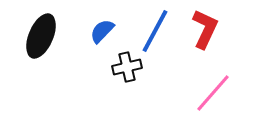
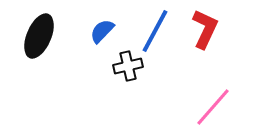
black ellipse: moved 2 px left
black cross: moved 1 px right, 1 px up
pink line: moved 14 px down
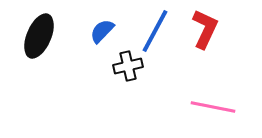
pink line: rotated 60 degrees clockwise
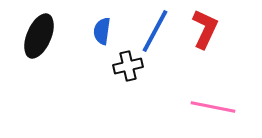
blue semicircle: rotated 36 degrees counterclockwise
